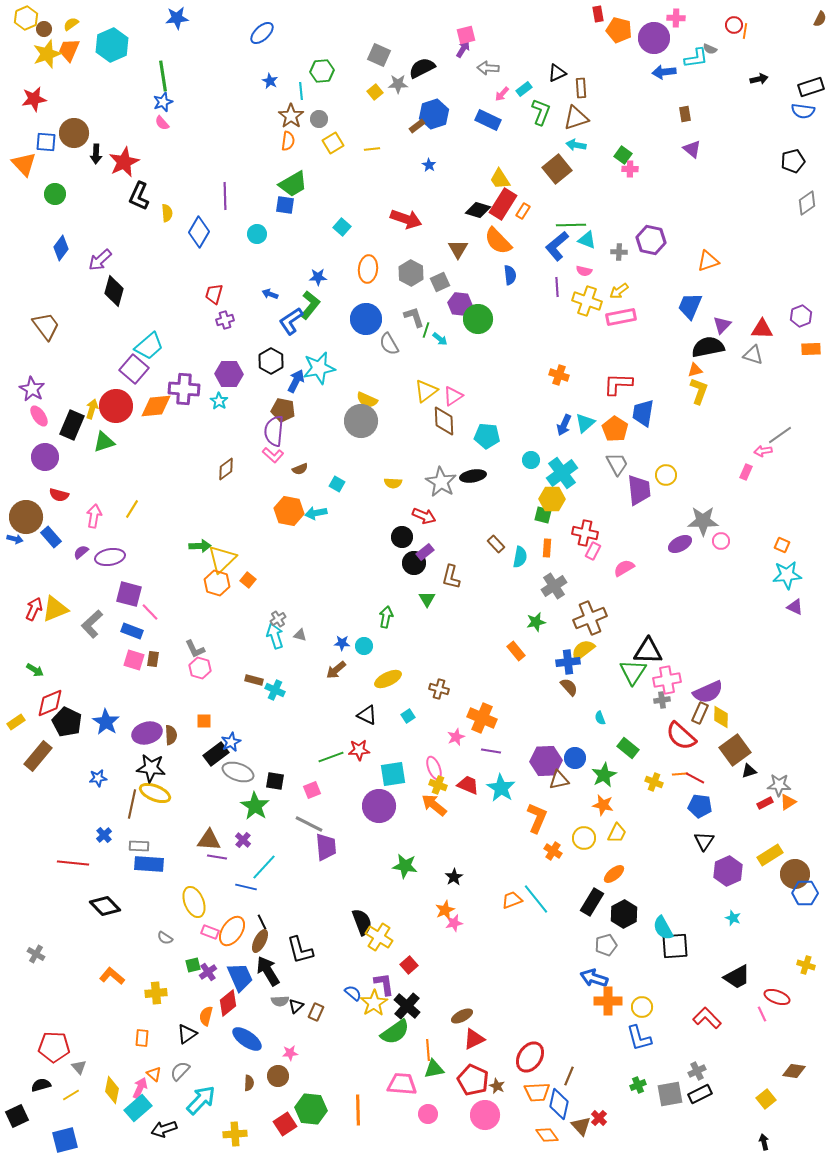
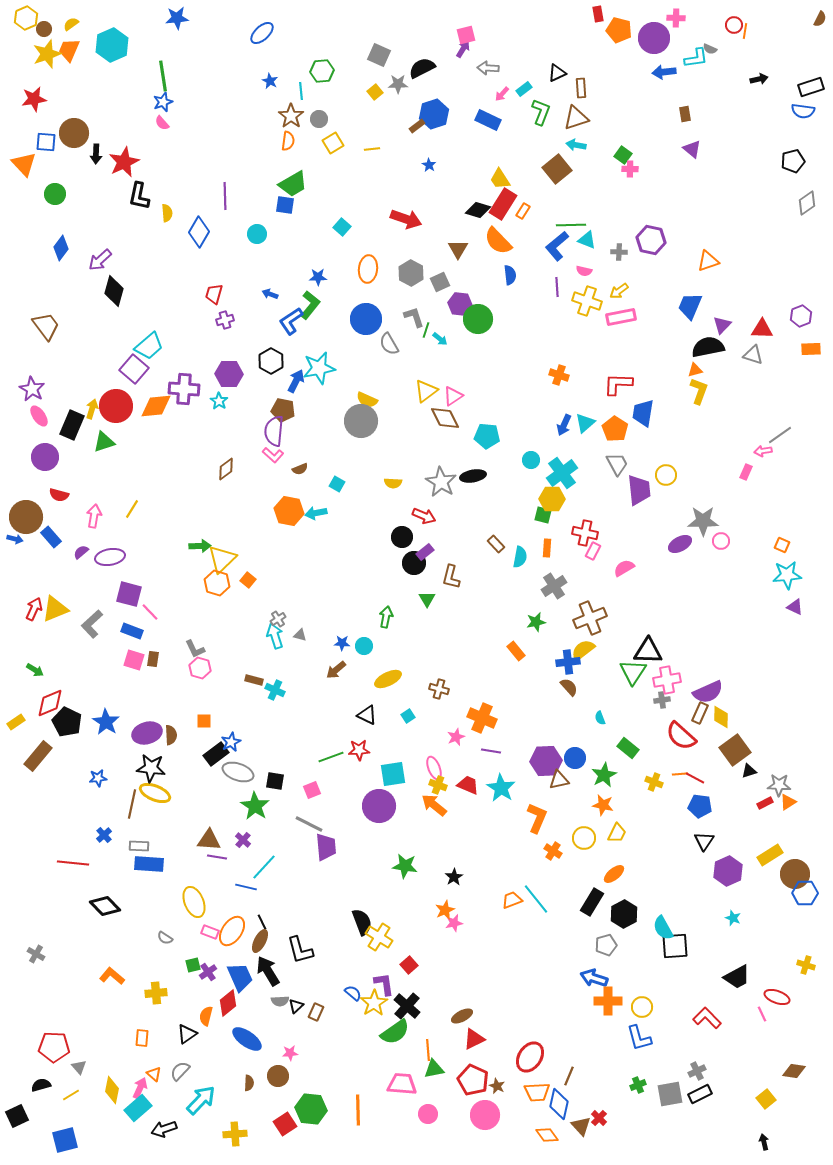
black L-shape at (139, 196): rotated 12 degrees counterclockwise
brown diamond at (444, 421): moved 1 px right, 3 px up; rotated 24 degrees counterclockwise
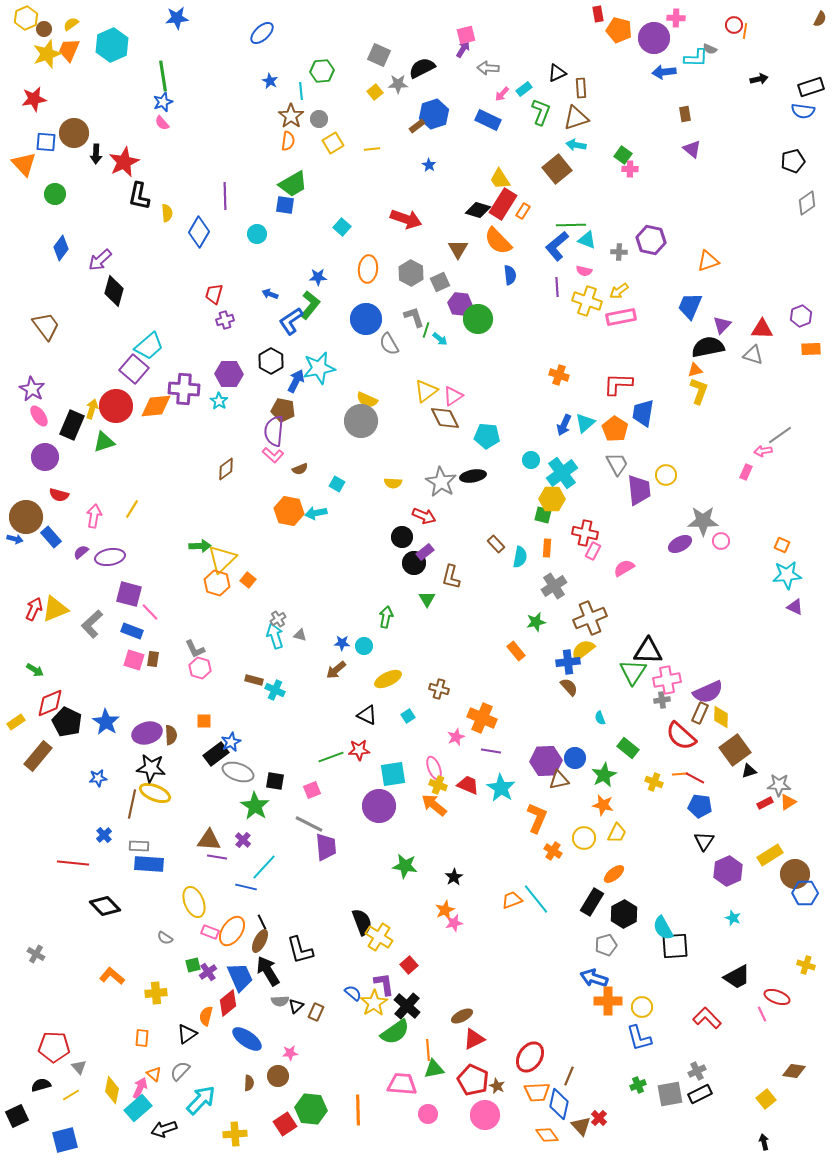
cyan L-shape at (696, 58): rotated 10 degrees clockwise
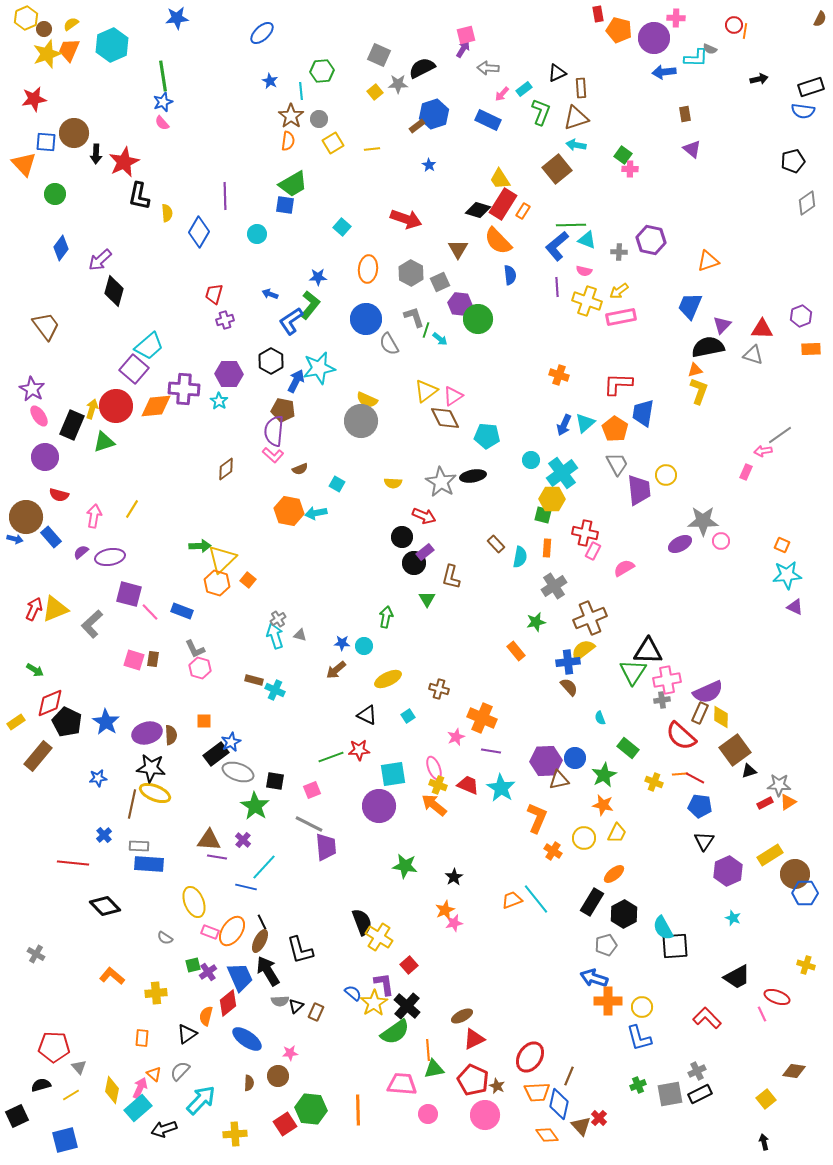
blue rectangle at (132, 631): moved 50 px right, 20 px up
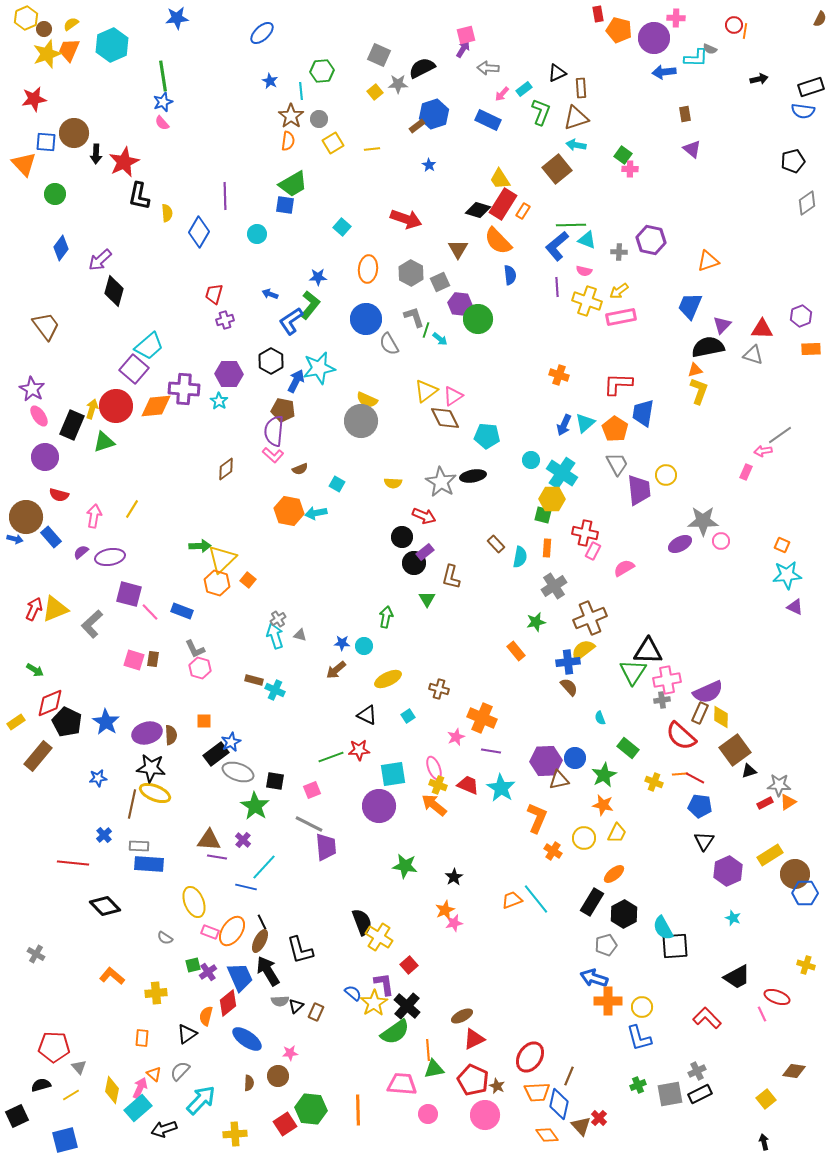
cyan cross at (562, 473): rotated 20 degrees counterclockwise
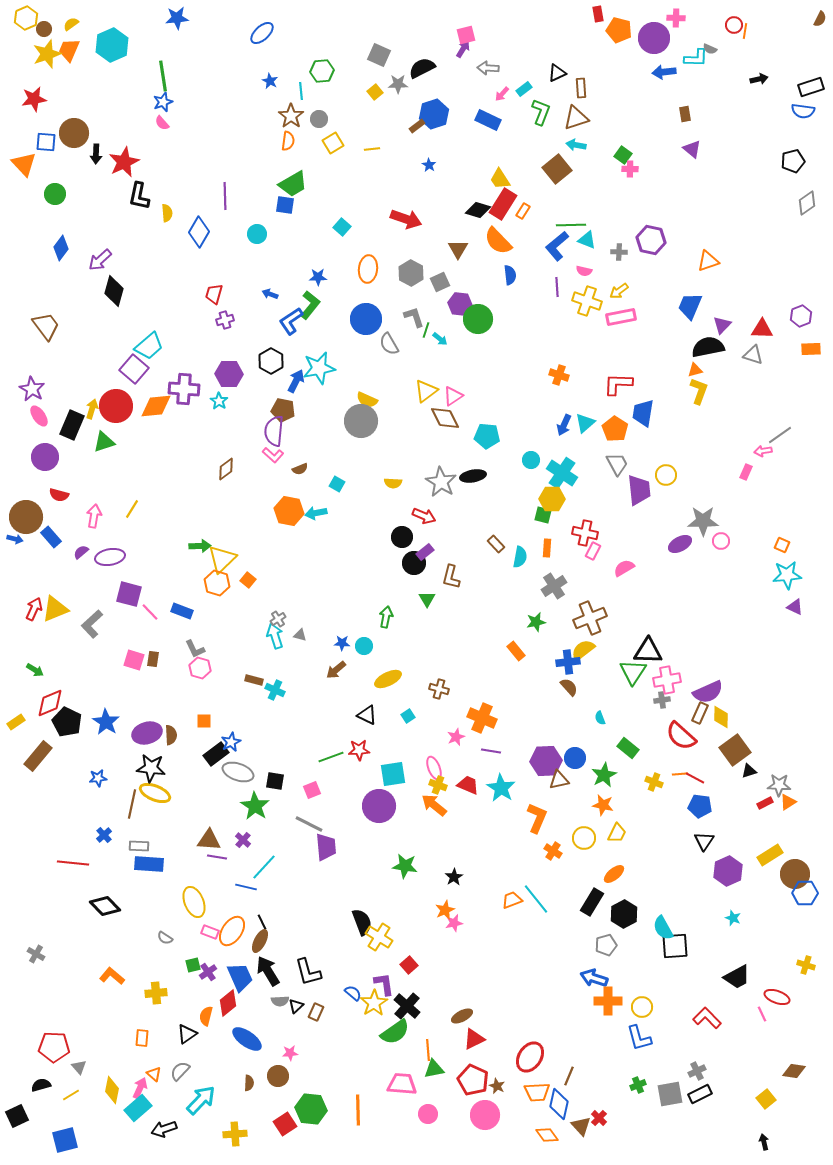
black L-shape at (300, 950): moved 8 px right, 22 px down
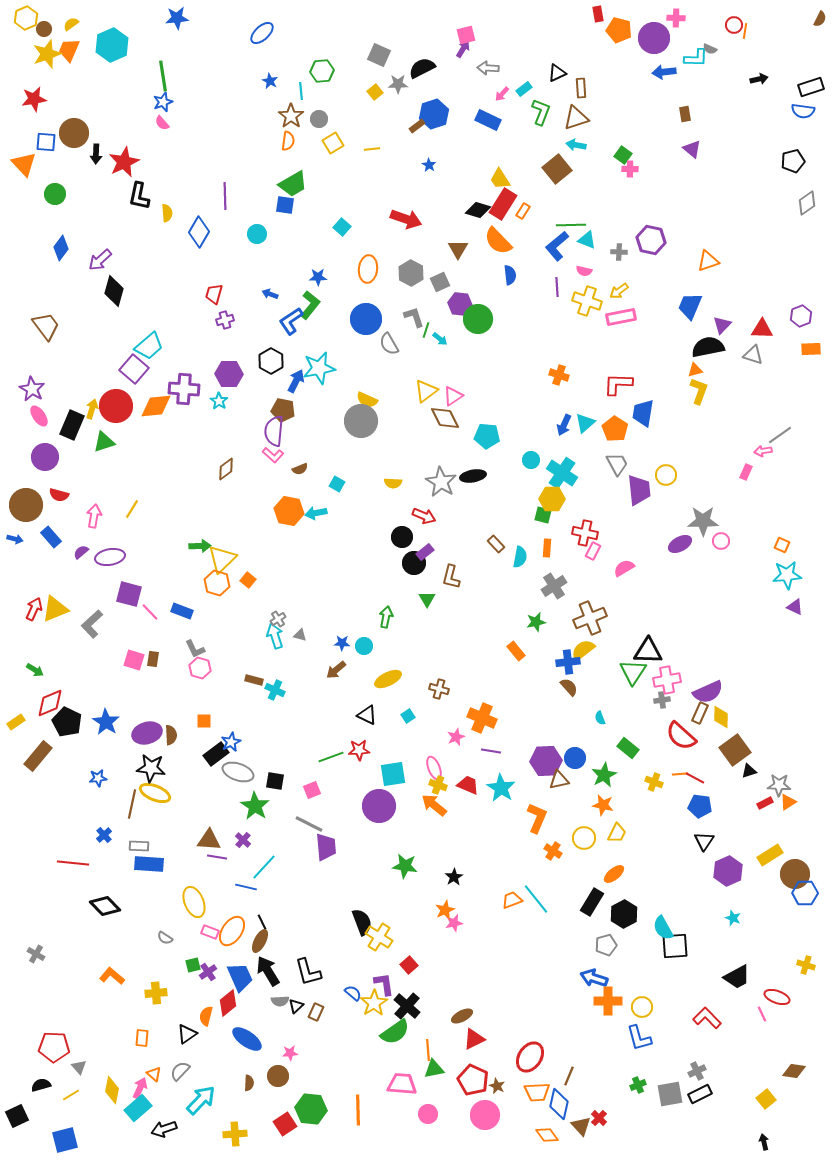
brown circle at (26, 517): moved 12 px up
